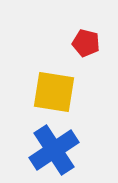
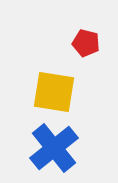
blue cross: moved 2 px up; rotated 6 degrees counterclockwise
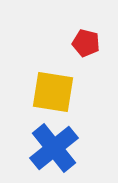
yellow square: moved 1 px left
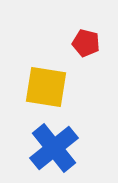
yellow square: moved 7 px left, 5 px up
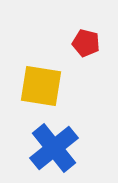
yellow square: moved 5 px left, 1 px up
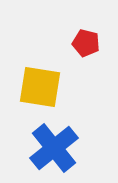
yellow square: moved 1 px left, 1 px down
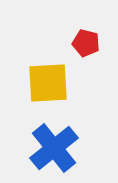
yellow square: moved 8 px right, 4 px up; rotated 12 degrees counterclockwise
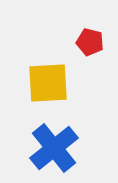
red pentagon: moved 4 px right, 1 px up
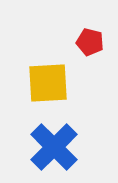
blue cross: moved 1 px up; rotated 6 degrees counterclockwise
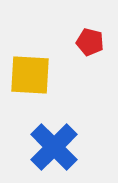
yellow square: moved 18 px left, 8 px up; rotated 6 degrees clockwise
